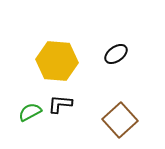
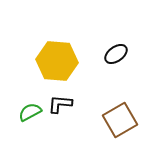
brown square: rotated 12 degrees clockwise
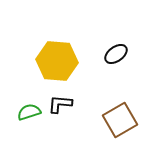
green semicircle: moved 1 px left; rotated 10 degrees clockwise
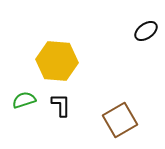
black ellipse: moved 30 px right, 23 px up
black L-shape: moved 1 px right, 1 px down; rotated 85 degrees clockwise
green semicircle: moved 5 px left, 12 px up
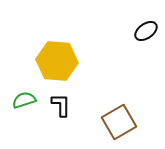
brown square: moved 1 px left, 2 px down
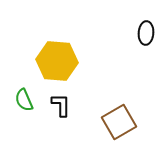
black ellipse: moved 2 px down; rotated 50 degrees counterclockwise
green semicircle: rotated 95 degrees counterclockwise
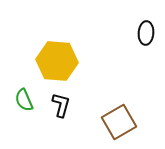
black L-shape: rotated 15 degrees clockwise
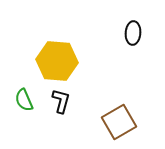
black ellipse: moved 13 px left
black L-shape: moved 4 px up
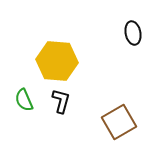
black ellipse: rotated 15 degrees counterclockwise
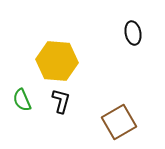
green semicircle: moved 2 px left
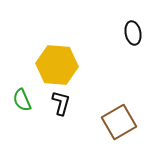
yellow hexagon: moved 4 px down
black L-shape: moved 2 px down
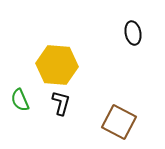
green semicircle: moved 2 px left
brown square: rotated 32 degrees counterclockwise
